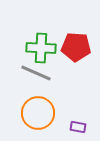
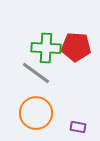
green cross: moved 5 px right
gray line: rotated 12 degrees clockwise
orange circle: moved 2 px left
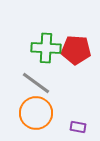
red pentagon: moved 3 px down
gray line: moved 10 px down
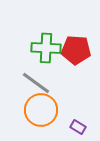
orange circle: moved 5 px right, 3 px up
purple rectangle: rotated 21 degrees clockwise
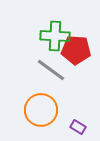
green cross: moved 9 px right, 12 px up
gray line: moved 15 px right, 13 px up
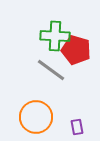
red pentagon: rotated 12 degrees clockwise
orange circle: moved 5 px left, 7 px down
purple rectangle: moved 1 px left; rotated 49 degrees clockwise
